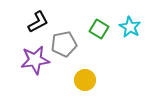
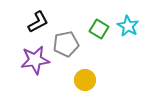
cyan star: moved 2 px left, 1 px up
gray pentagon: moved 2 px right
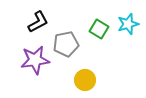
cyan star: moved 2 px up; rotated 25 degrees clockwise
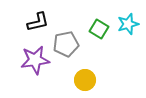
black L-shape: rotated 15 degrees clockwise
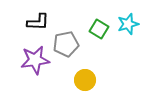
black L-shape: rotated 15 degrees clockwise
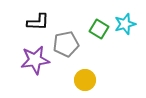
cyan star: moved 3 px left
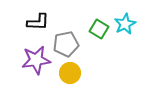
cyan star: rotated 10 degrees counterclockwise
purple star: moved 1 px right
yellow circle: moved 15 px left, 7 px up
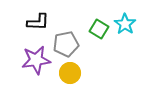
cyan star: rotated 10 degrees counterclockwise
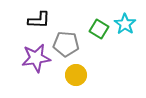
black L-shape: moved 1 px right, 2 px up
gray pentagon: rotated 15 degrees clockwise
purple star: moved 2 px up
yellow circle: moved 6 px right, 2 px down
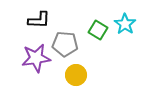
green square: moved 1 px left, 1 px down
gray pentagon: moved 1 px left
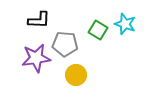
cyan star: rotated 15 degrees counterclockwise
